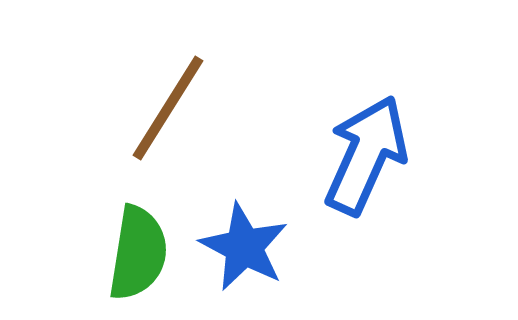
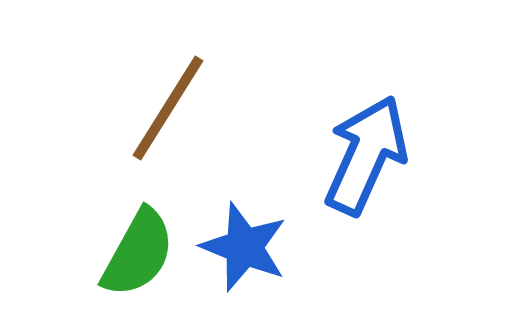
blue star: rotated 6 degrees counterclockwise
green semicircle: rotated 20 degrees clockwise
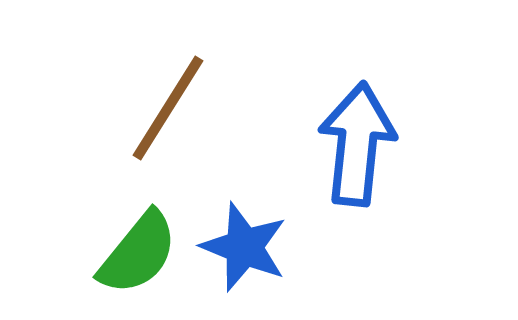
blue arrow: moved 9 px left, 11 px up; rotated 18 degrees counterclockwise
green semicircle: rotated 10 degrees clockwise
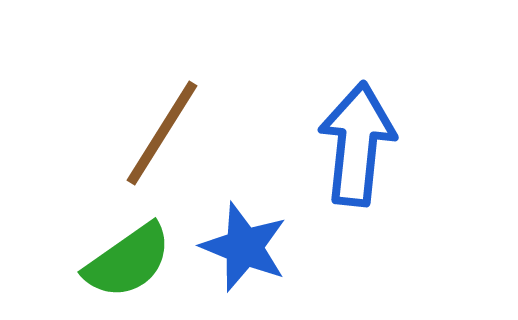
brown line: moved 6 px left, 25 px down
green semicircle: moved 10 px left, 8 px down; rotated 16 degrees clockwise
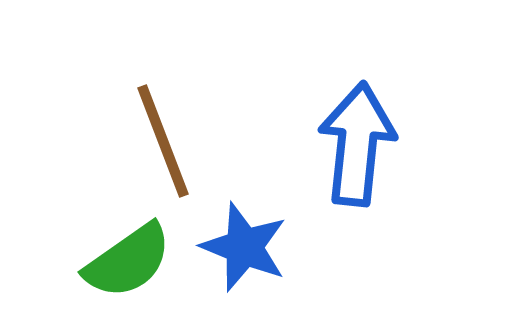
brown line: moved 1 px right, 8 px down; rotated 53 degrees counterclockwise
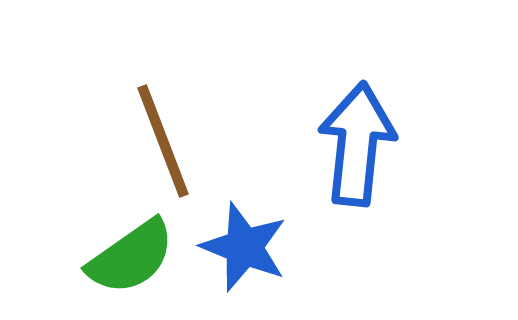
green semicircle: moved 3 px right, 4 px up
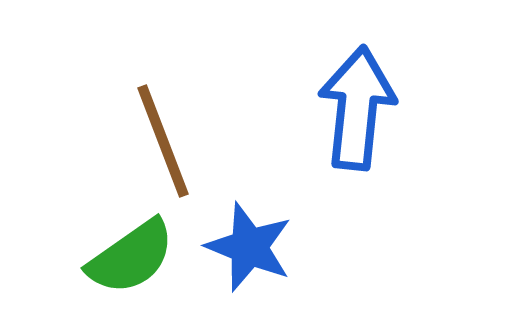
blue arrow: moved 36 px up
blue star: moved 5 px right
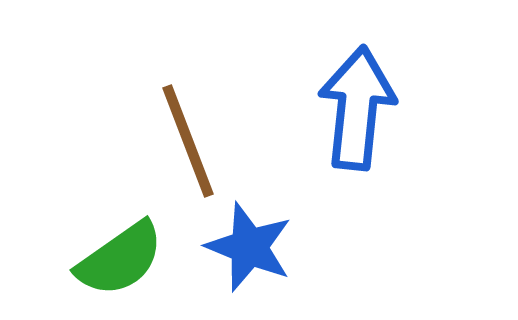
brown line: moved 25 px right
green semicircle: moved 11 px left, 2 px down
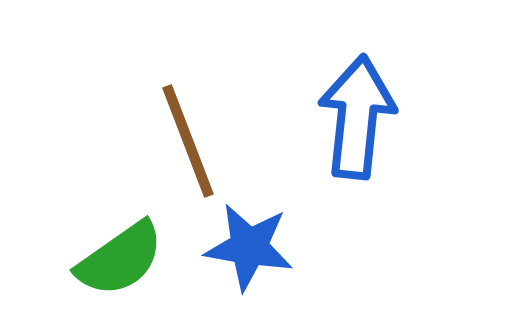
blue arrow: moved 9 px down
blue star: rotated 12 degrees counterclockwise
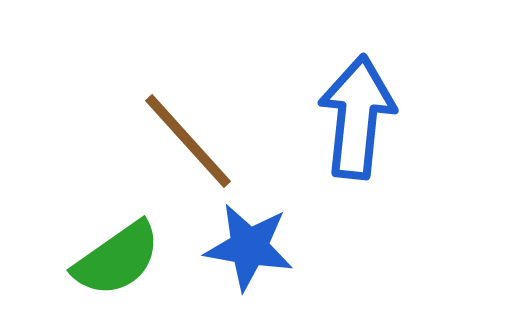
brown line: rotated 21 degrees counterclockwise
green semicircle: moved 3 px left
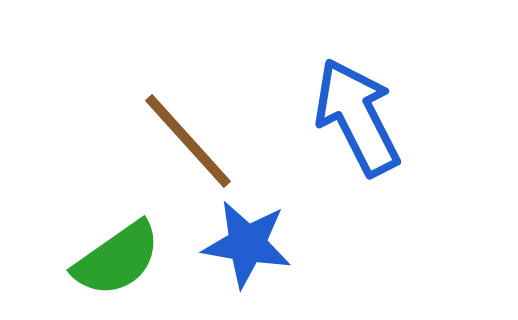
blue arrow: rotated 33 degrees counterclockwise
blue star: moved 2 px left, 3 px up
